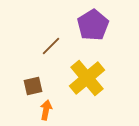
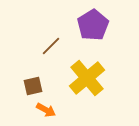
orange arrow: rotated 108 degrees clockwise
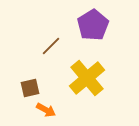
brown square: moved 3 px left, 2 px down
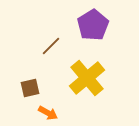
orange arrow: moved 2 px right, 3 px down
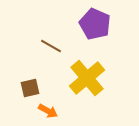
purple pentagon: moved 2 px right, 1 px up; rotated 16 degrees counterclockwise
brown line: rotated 75 degrees clockwise
orange arrow: moved 2 px up
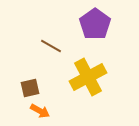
purple pentagon: rotated 12 degrees clockwise
yellow cross: moved 1 px right, 1 px up; rotated 12 degrees clockwise
orange arrow: moved 8 px left
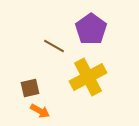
purple pentagon: moved 4 px left, 5 px down
brown line: moved 3 px right
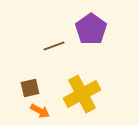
brown line: rotated 50 degrees counterclockwise
yellow cross: moved 6 px left, 17 px down
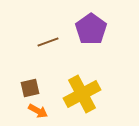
brown line: moved 6 px left, 4 px up
orange arrow: moved 2 px left
